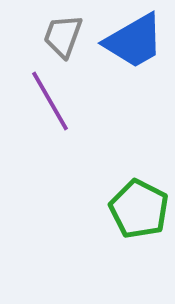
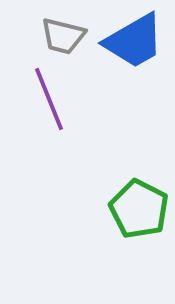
gray trapezoid: rotated 96 degrees counterclockwise
purple line: moved 1 px left, 2 px up; rotated 8 degrees clockwise
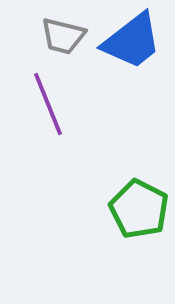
blue trapezoid: moved 2 px left; rotated 8 degrees counterclockwise
purple line: moved 1 px left, 5 px down
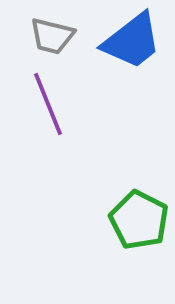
gray trapezoid: moved 11 px left
green pentagon: moved 11 px down
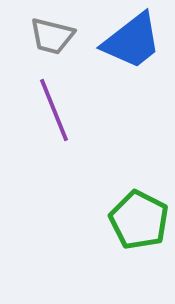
purple line: moved 6 px right, 6 px down
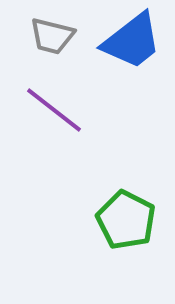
purple line: rotated 30 degrees counterclockwise
green pentagon: moved 13 px left
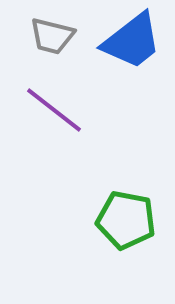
green pentagon: rotated 16 degrees counterclockwise
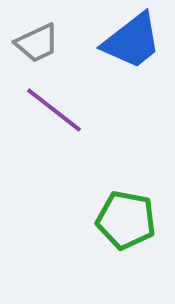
gray trapezoid: moved 15 px left, 7 px down; rotated 39 degrees counterclockwise
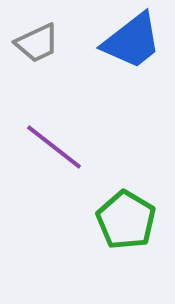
purple line: moved 37 px down
green pentagon: rotated 20 degrees clockwise
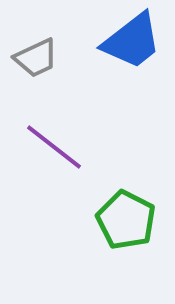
gray trapezoid: moved 1 px left, 15 px down
green pentagon: rotated 4 degrees counterclockwise
